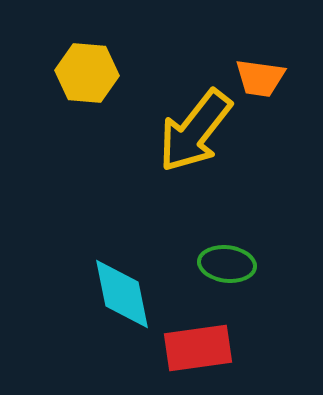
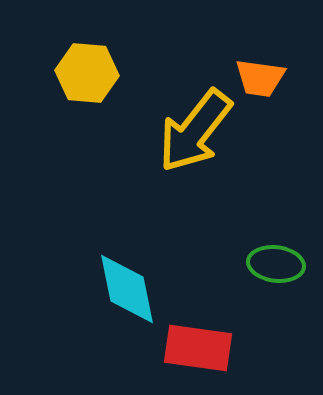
green ellipse: moved 49 px right
cyan diamond: moved 5 px right, 5 px up
red rectangle: rotated 16 degrees clockwise
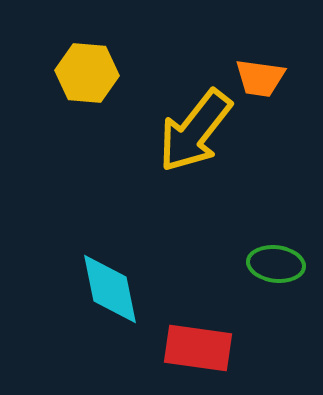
cyan diamond: moved 17 px left
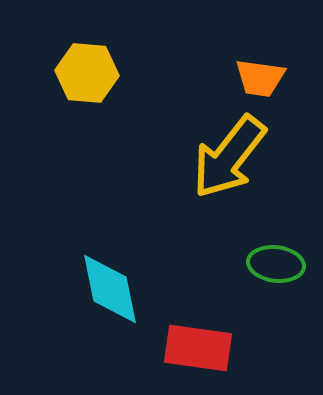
yellow arrow: moved 34 px right, 26 px down
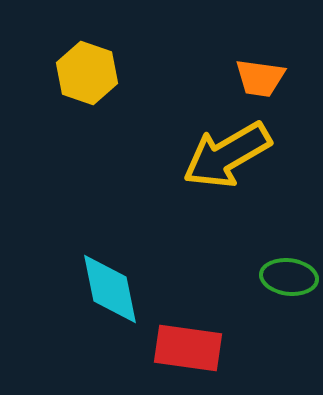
yellow hexagon: rotated 14 degrees clockwise
yellow arrow: moved 2 px left, 2 px up; rotated 22 degrees clockwise
green ellipse: moved 13 px right, 13 px down
red rectangle: moved 10 px left
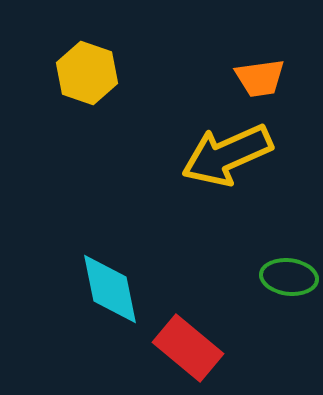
orange trapezoid: rotated 16 degrees counterclockwise
yellow arrow: rotated 6 degrees clockwise
red rectangle: rotated 32 degrees clockwise
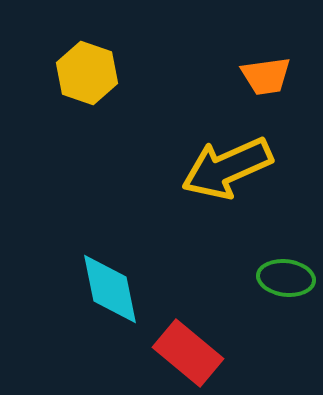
orange trapezoid: moved 6 px right, 2 px up
yellow arrow: moved 13 px down
green ellipse: moved 3 px left, 1 px down
red rectangle: moved 5 px down
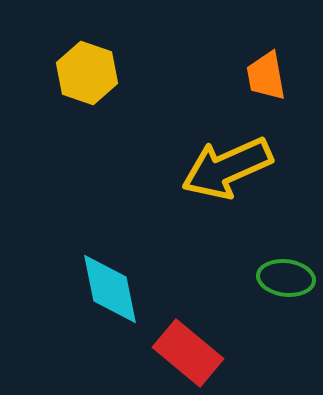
orange trapezoid: rotated 88 degrees clockwise
